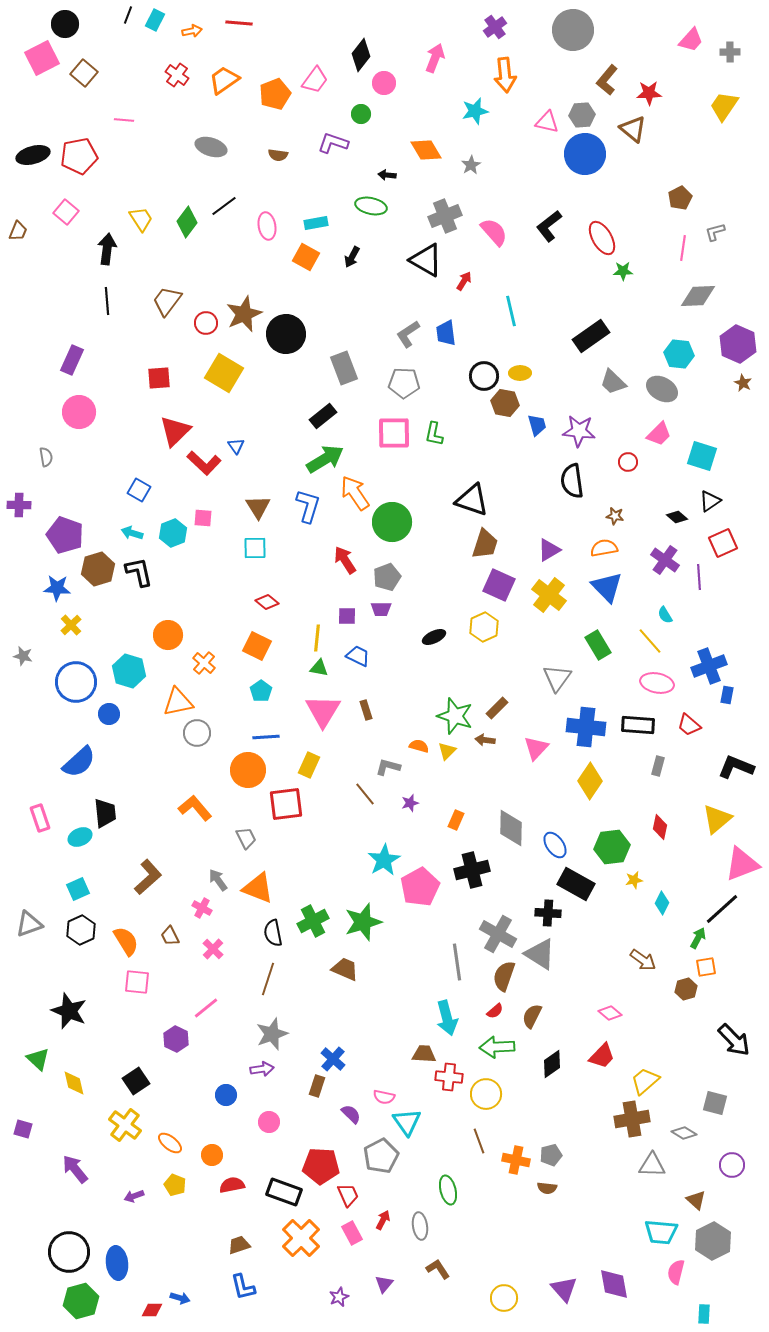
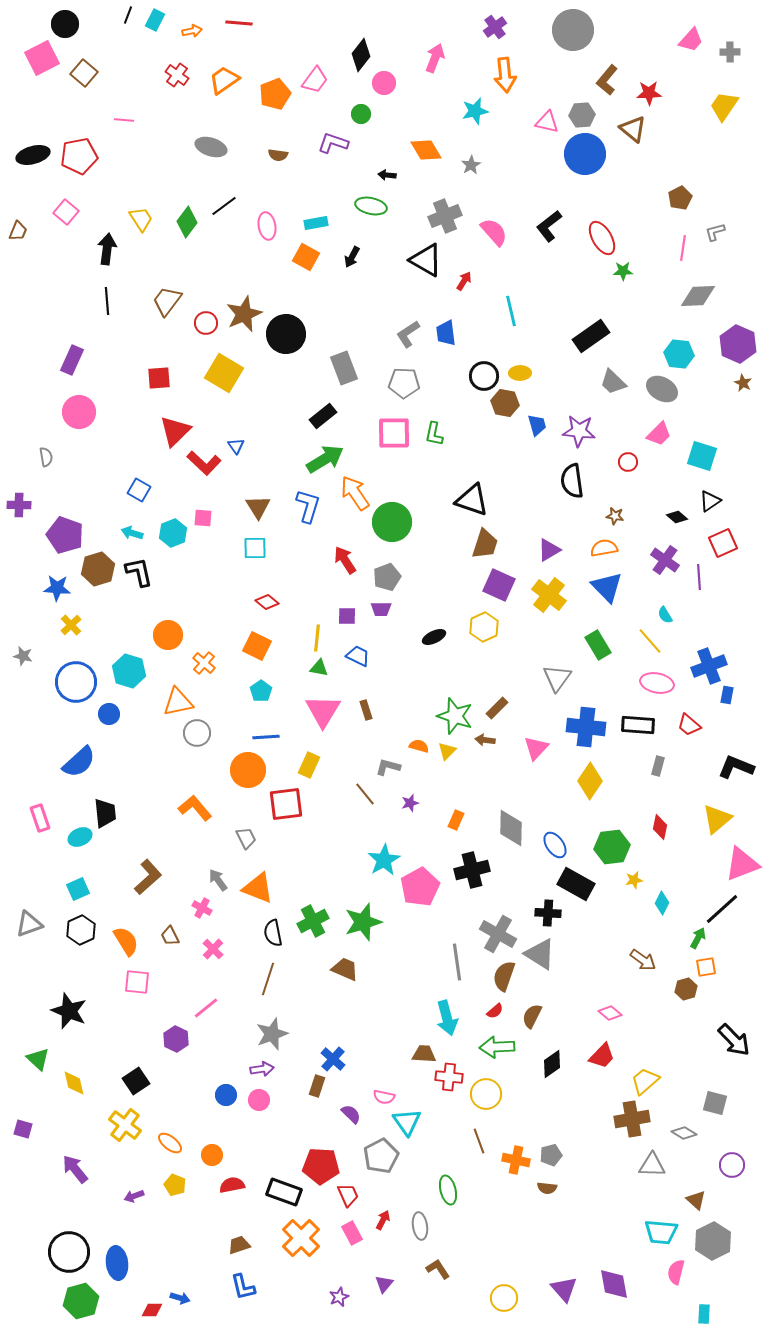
pink circle at (269, 1122): moved 10 px left, 22 px up
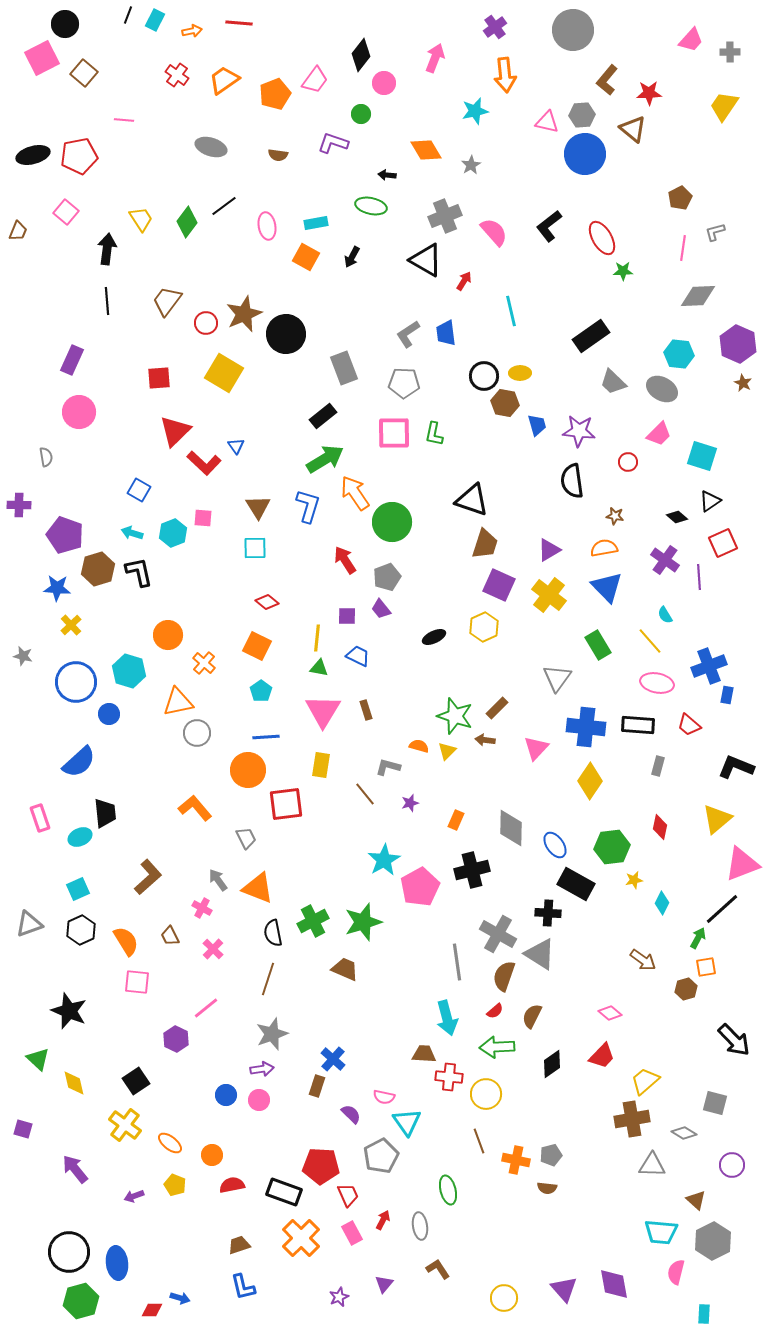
purple trapezoid at (381, 609): rotated 50 degrees clockwise
yellow rectangle at (309, 765): moved 12 px right; rotated 15 degrees counterclockwise
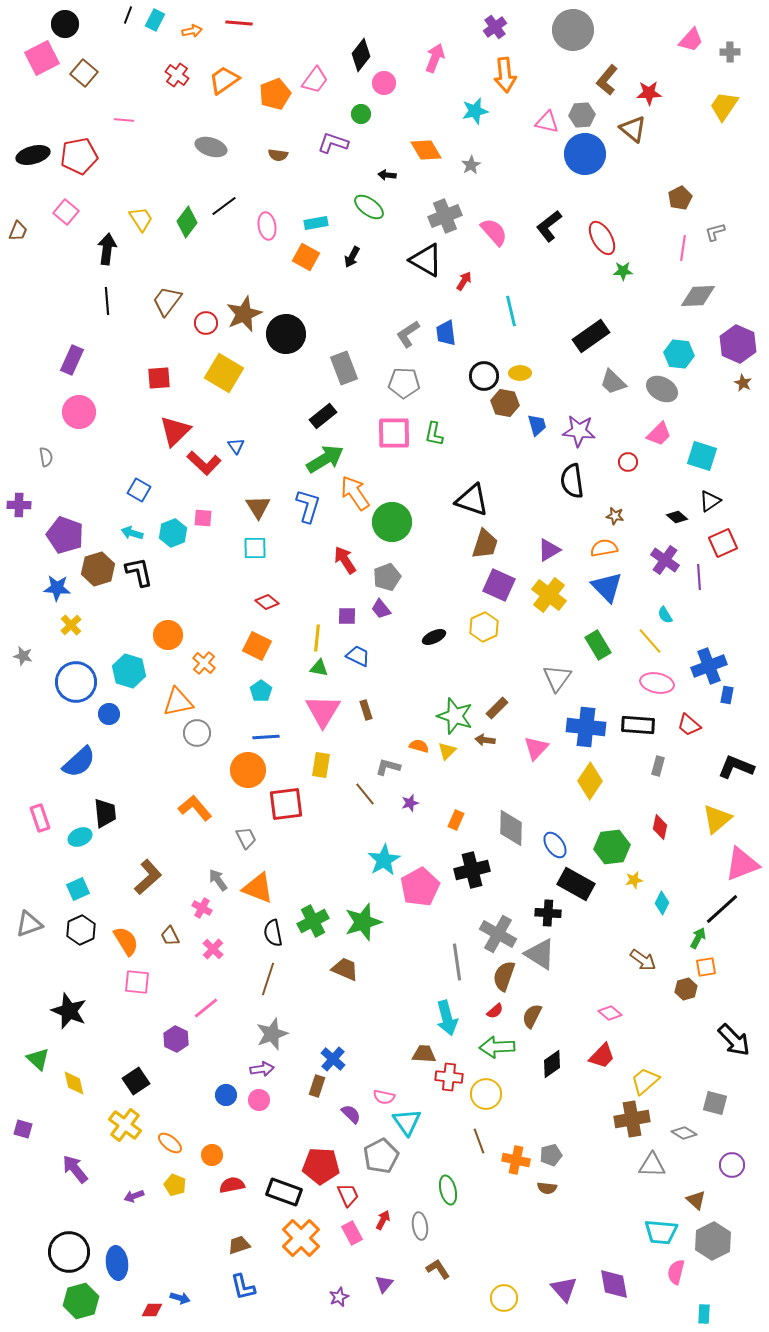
green ellipse at (371, 206): moved 2 px left, 1 px down; rotated 24 degrees clockwise
